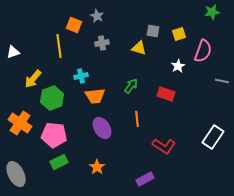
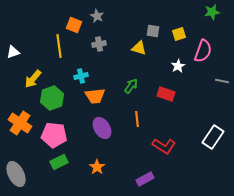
gray cross: moved 3 px left, 1 px down
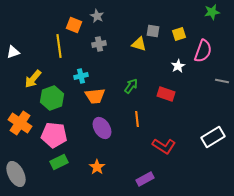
yellow triangle: moved 4 px up
white rectangle: rotated 25 degrees clockwise
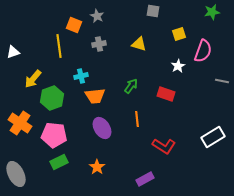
gray square: moved 20 px up
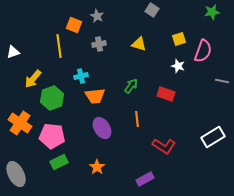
gray square: moved 1 px left, 1 px up; rotated 24 degrees clockwise
yellow square: moved 5 px down
white star: rotated 24 degrees counterclockwise
pink pentagon: moved 2 px left, 1 px down
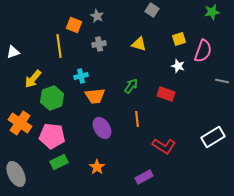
purple rectangle: moved 1 px left, 2 px up
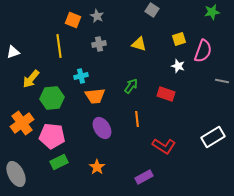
orange square: moved 1 px left, 5 px up
yellow arrow: moved 2 px left
green hexagon: rotated 15 degrees clockwise
orange cross: moved 2 px right; rotated 20 degrees clockwise
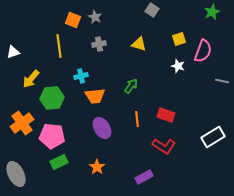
green star: rotated 14 degrees counterclockwise
gray star: moved 2 px left, 1 px down
red rectangle: moved 21 px down
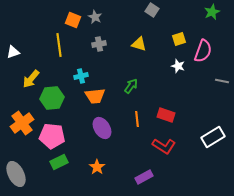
yellow line: moved 1 px up
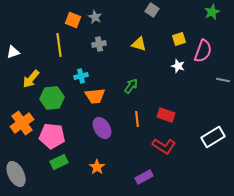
gray line: moved 1 px right, 1 px up
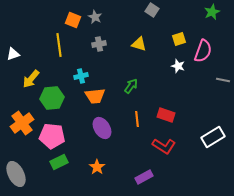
white triangle: moved 2 px down
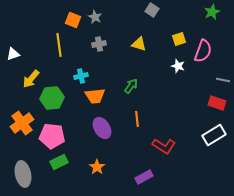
red rectangle: moved 51 px right, 12 px up
white rectangle: moved 1 px right, 2 px up
gray ellipse: moved 7 px right; rotated 15 degrees clockwise
